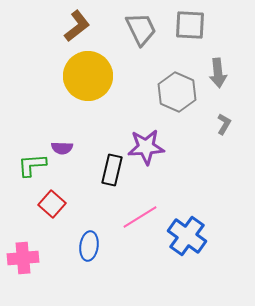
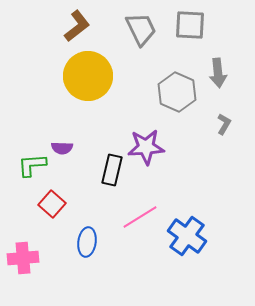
blue ellipse: moved 2 px left, 4 px up
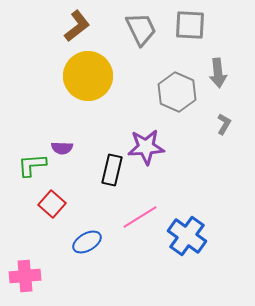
blue ellipse: rotated 52 degrees clockwise
pink cross: moved 2 px right, 18 px down
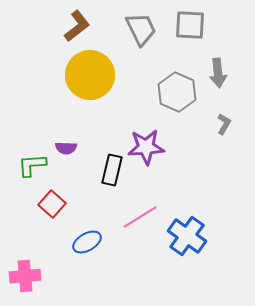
yellow circle: moved 2 px right, 1 px up
purple semicircle: moved 4 px right
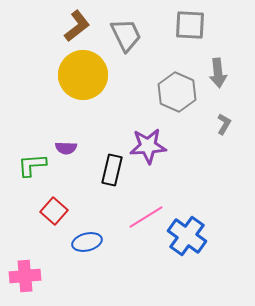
gray trapezoid: moved 15 px left, 6 px down
yellow circle: moved 7 px left
purple star: moved 2 px right, 1 px up
red square: moved 2 px right, 7 px down
pink line: moved 6 px right
blue ellipse: rotated 16 degrees clockwise
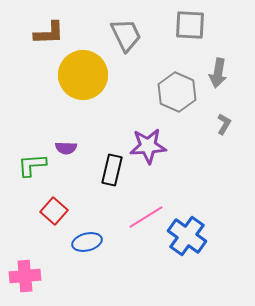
brown L-shape: moved 28 px left, 7 px down; rotated 36 degrees clockwise
gray arrow: rotated 16 degrees clockwise
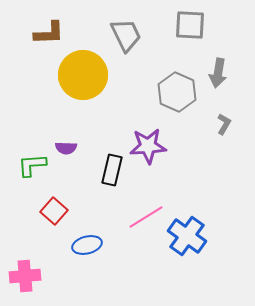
blue ellipse: moved 3 px down
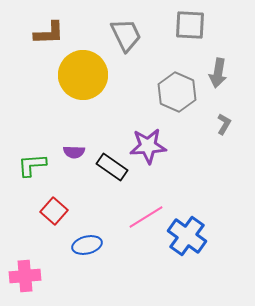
purple semicircle: moved 8 px right, 4 px down
black rectangle: moved 3 px up; rotated 68 degrees counterclockwise
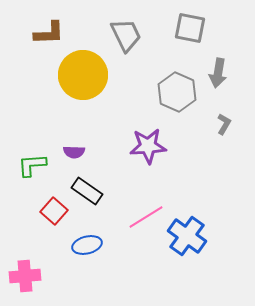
gray square: moved 3 px down; rotated 8 degrees clockwise
black rectangle: moved 25 px left, 24 px down
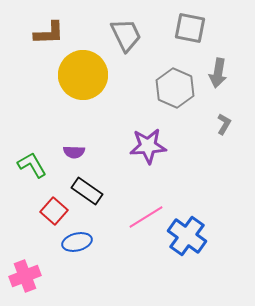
gray hexagon: moved 2 px left, 4 px up
green L-shape: rotated 64 degrees clockwise
blue ellipse: moved 10 px left, 3 px up
pink cross: rotated 16 degrees counterclockwise
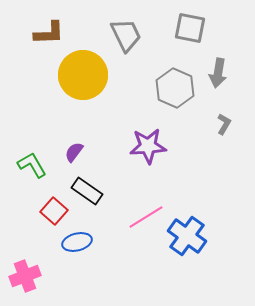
purple semicircle: rotated 125 degrees clockwise
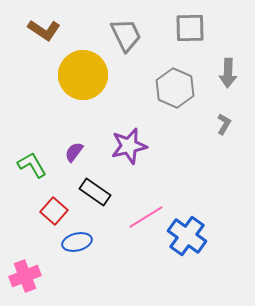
gray square: rotated 12 degrees counterclockwise
brown L-shape: moved 5 px left, 3 px up; rotated 36 degrees clockwise
gray arrow: moved 10 px right; rotated 8 degrees counterclockwise
purple star: moved 19 px left; rotated 9 degrees counterclockwise
black rectangle: moved 8 px right, 1 px down
